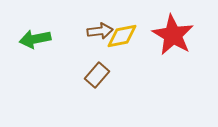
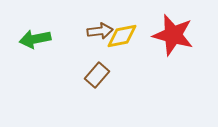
red star: rotated 15 degrees counterclockwise
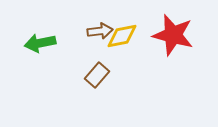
green arrow: moved 5 px right, 4 px down
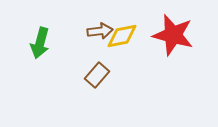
green arrow: rotated 64 degrees counterclockwise
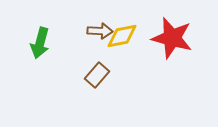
brown arrow: rotated 10 degrees clockwise
red star: moved 1 px left, 3 px down
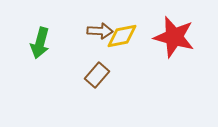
red star: moved 2 px right, 1 px up
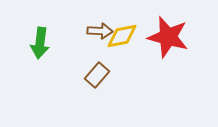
red star: moved 6 px left
green arrow: rotated 8 degrees counterclockwise
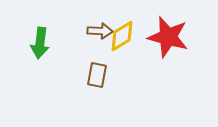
yellow diamond: rotated 20 degrees counterclockwise
brown rectangle: rotated 30 degrees counterclockwise
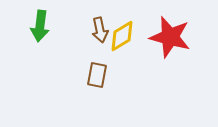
brown arrow: moved 1 px up; rotated 75 degrees clockwise
red star: moved 2 px right
green arrow: moved 17 px up
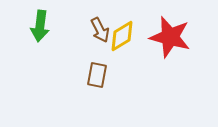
brown arrow: rotated 15 degrees counterclockwise
